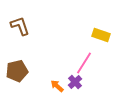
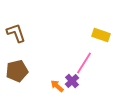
brown L-shape: moved 4 px left, 7 px down
purple cross: moved 3 px left, 1 px up
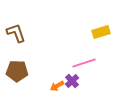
yellow rectangle: moved 3 px up; rotated 36 degrees counterclockwise
pink line: rotated 40 degrees clockwise
brown pentagon: rotated 15 degrees clockwise
orange arrow: rotated 72 degrees counterclockwise
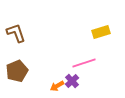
brown pentagon: rotated 25 degrees counterclockwise
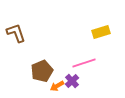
brown pentagon: moved 25 px right
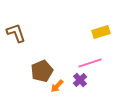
pink line: moved 6 px right
purple cross: moved 8 px right, 1 px up
orange arrow: rotated 16 degrees counterclockwise
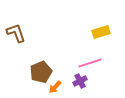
brown pentagon: moved 1 px left, 1 px down
purple cross: moved 1 px down; rotated 16 degrees clockwise
orange arrow: moved 2 px left, 1 px down
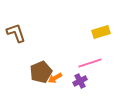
orange arrow: moved 9 px up; rotated 16 degrees clockwise
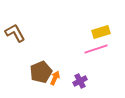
brown L-shape: moved 1 px left; rotated 10 degrees counterclockwise
pink line: moved 6 px right, 14 px up
orange arrow: rotated 144 degrees clockwise
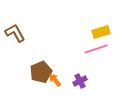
orange arrow: moved 2 px down; rotated 64 degrees counterclockwise
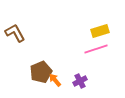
yellow rectangle: moved 1 px left, 1 px up
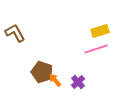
brown pentagon: moved 1 px right; rotated 30 degrees counterclockwise
purple cross: moved 2 px left, 1 px down; rotated 16 degrees counterclockwise
